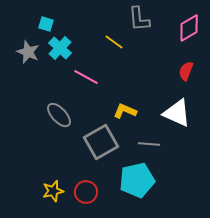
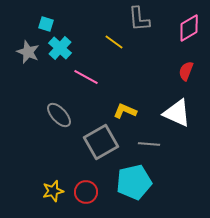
cyan pentagon: moved 3 px left, 2 px down
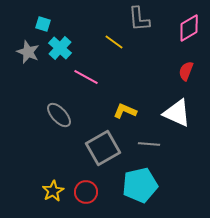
cyan square: moved 3 px left
gray square: moved 2 px right, 6 px down
cyan pentagon: moved 6 px right, 3 px down
yellow star: rotated 15 degrees counterclockwise
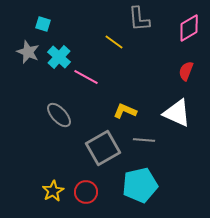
cyan cross: moved 1 px left, 9 px down
gray line: moved 5 px left, 4 px up
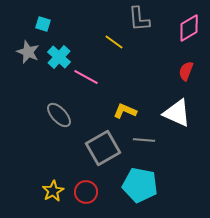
cyan pentagon: rotated 24 degrees clockwise
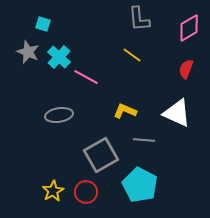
yellow line: moved 18 px right, 13 px down
red semicircle: moved 2 px up
gray ellipse: rotated 56 degrees counterclockwise
gray square: moved 2 px left, 7 px down
cyan pentagon: rotated 16 degrees clockwise
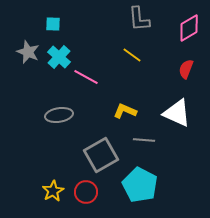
cyan square: moved 10 px right; rotated 14 degrees counterclockwise
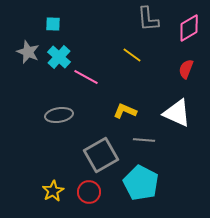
gray L-shape: moved 9 px right
cyan pentagon: moved 1 px right, 2 px up
red circle: moved 3 px right
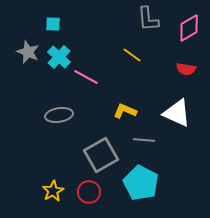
red semicircle: rotated 102 degrees counterclockwise
